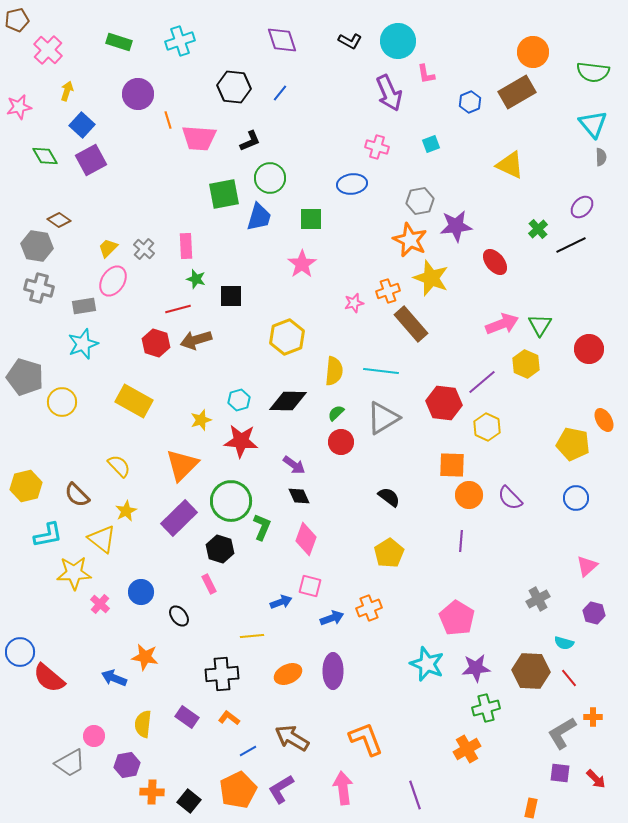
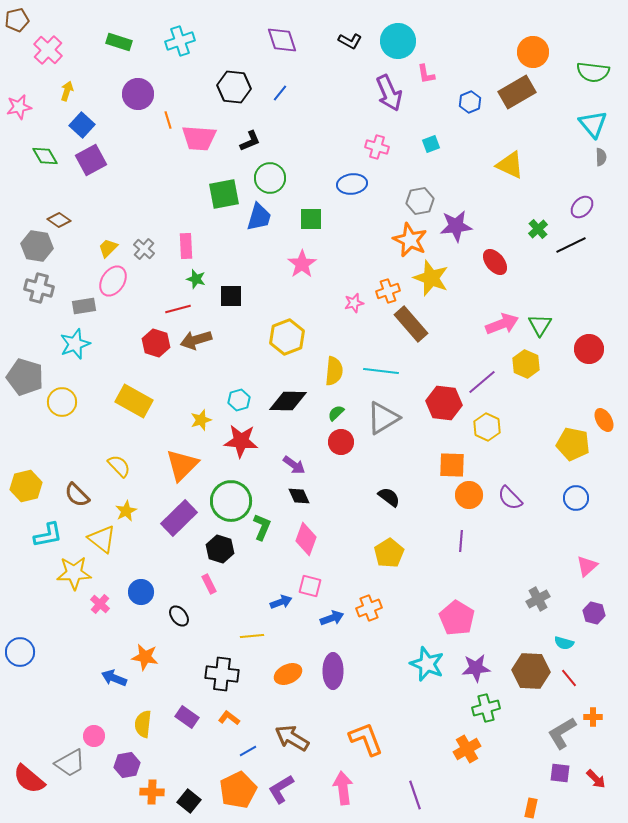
cyan star at (83, 344): moved 8 px left
black cross at (222, 674): rotated 12 degrees clockwise
red semicircle at (49, 678): moved 20 px left, 101 px down
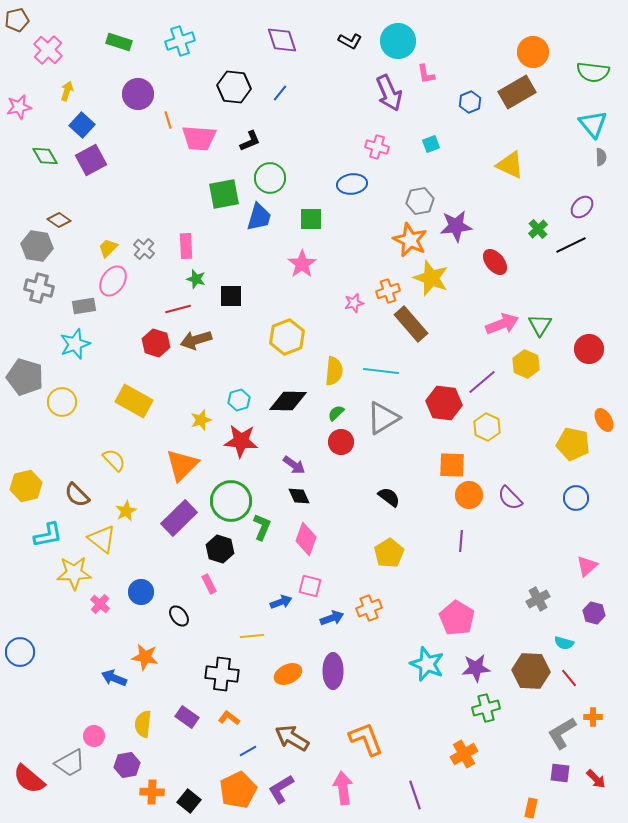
yellow semicircle at (119, 466): moved 5 px left, 6 px up
orange cross at (467, 749): moved 3 px left, 5 px down
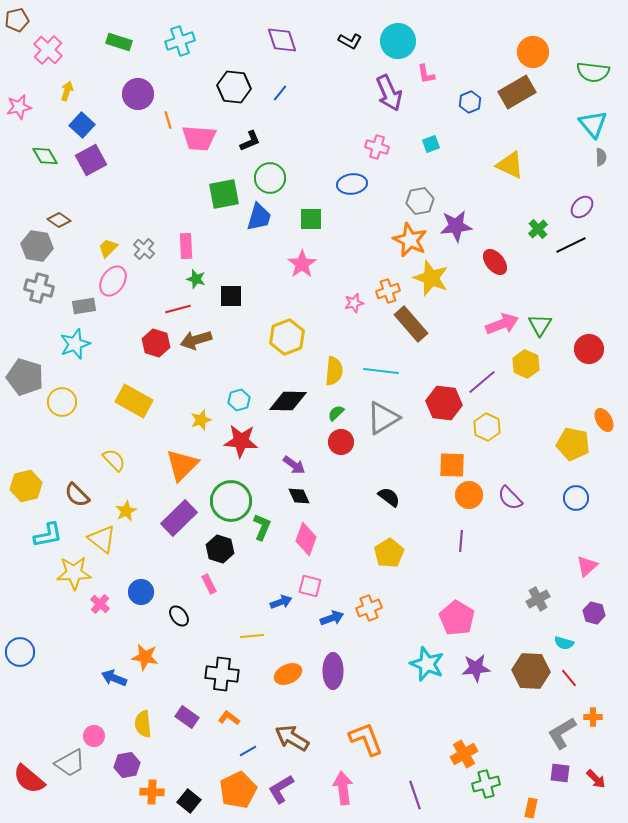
green cross at (486, 708): moved 76 px down
yellow semicircle at (143, 724): rotated 12 degrees counterclockwise
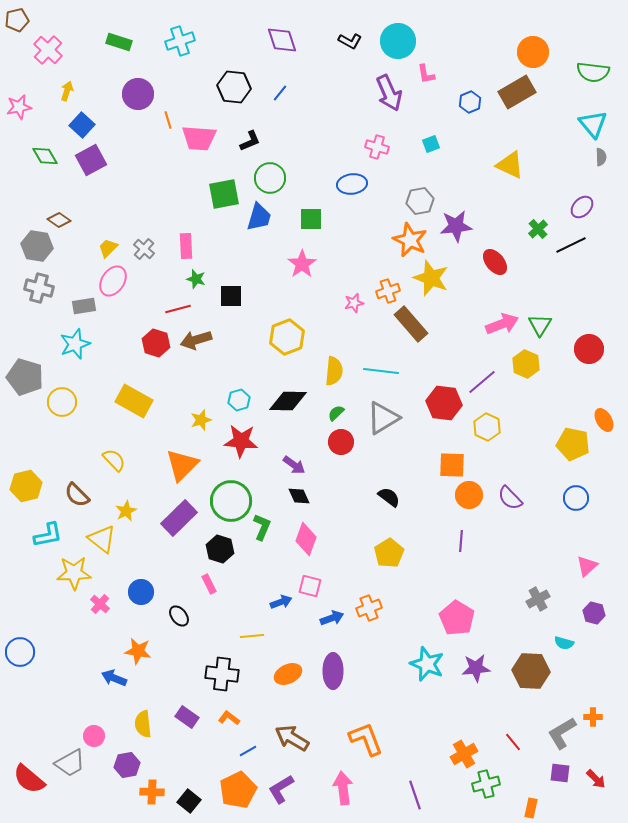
orange star at (145, 657): moved 7 px left, 6 px up
red line at (569, 678): moved 56 px left, 64 px down
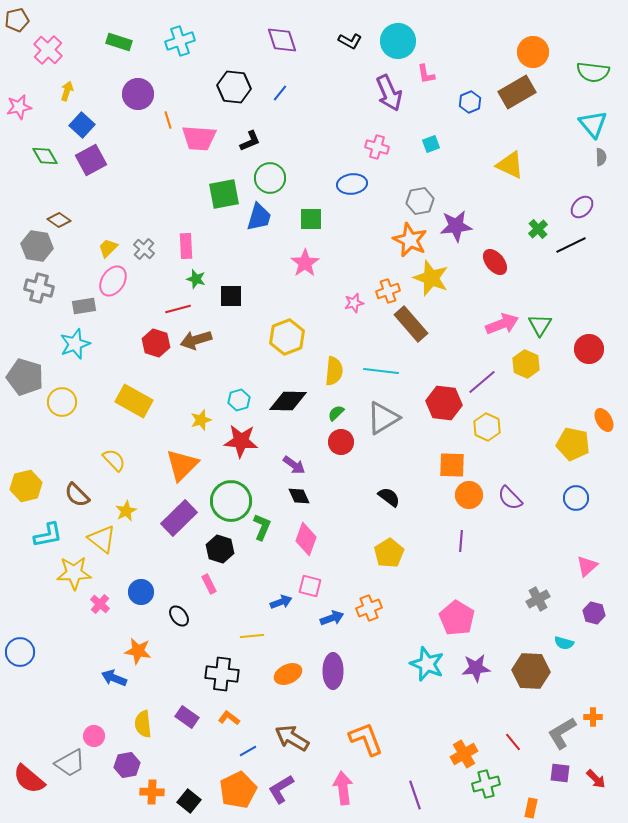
pink star at (302, 264): moved 3 px right, 1 px up
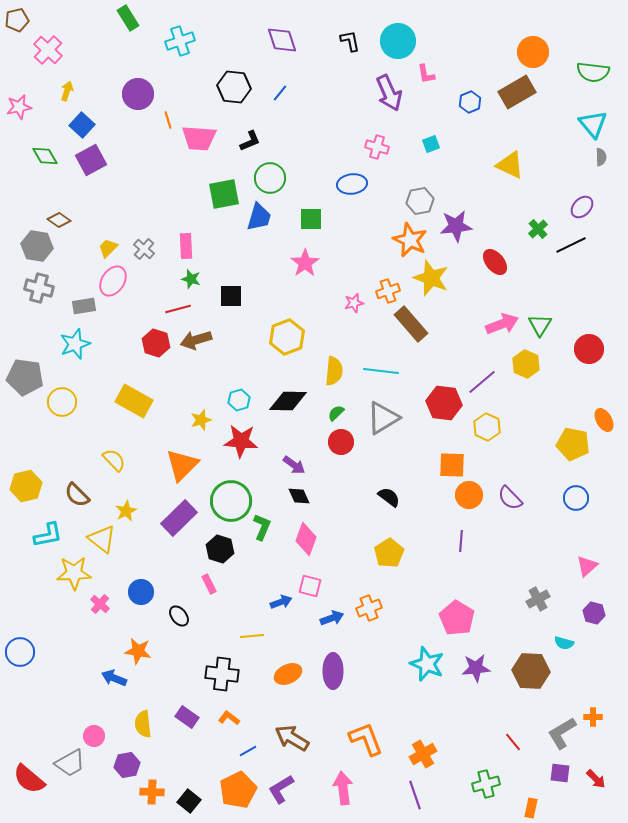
black L-shape at (350, 41): rotated 130 degrees counterclockwise
green rectangle at (119, 42): moved 9 px right, 24 px up; rotated 40 degrees clockwise
green star at (196, 279): moved 5 px left
gray pentagon at (25, 377): rotated 9 degrees counterclockwise
orange cross at (464, 754): moved 41 px left
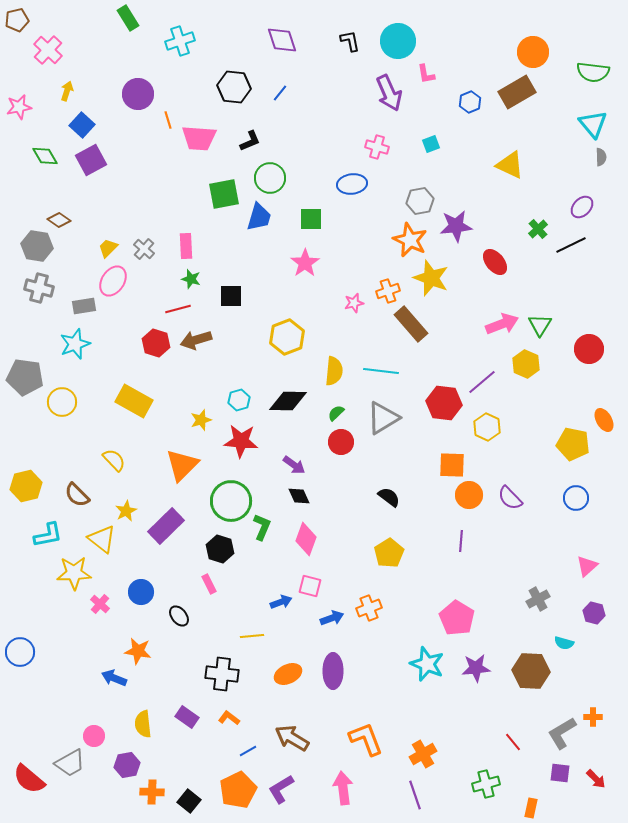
purple rectangle at (179, 518): moved 13 px left, 8 px down
